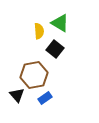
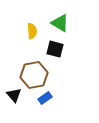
yellow semicircle: moved 7 px left
black square: rotated 24 degrees counterclockwise
black triangle: moved 3 px left
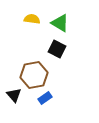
yellow semicircle: moved 12 px up; rotated 77 degrees counterclockwise
black square: moved 2 px right; rotated 12 degrees clockwise
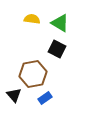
brown hexagon: moved 1 px left, 1 px up
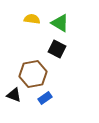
black triangle: rotated 28 degrees counterclockwise
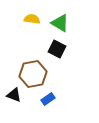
blue rectangle: moved 3 px right, 1 px down
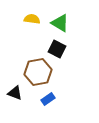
brown hexagon: moved 5 px right, 2 px up
black triangle: moved 1 px right, 2 px up
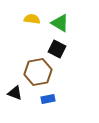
blue rectangle: rotated 24 degrees clockwise
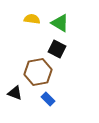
blue rectangle: rotated 56 degrees clockwise
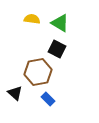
black triangle: rotated 21 degrees clockwise
